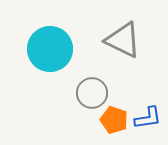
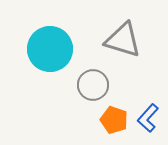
gray triangle: rotated 9 degrees counterclockwise
gray circle: moved 1 px right, 8 px up
blue L-shape: rotated 140 degrees clockwise
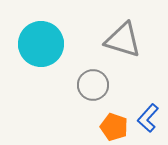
cyan circle: moved 9 px left, 5 px up
orange pentagon: moved 7 px down
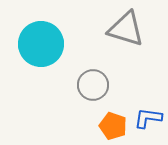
gray triangle: moved 3 px right, 11 px up
blue L-shape: rotated 56 degrees clockwise
orange pentagon: moved 1 px left, 1 px up
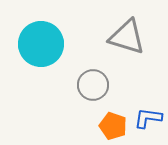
gray triangle: moved 1 px right, 8 px down
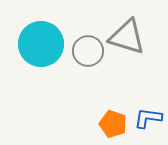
gray circle: moved 5 px left, 34 px up
orange pentagon: moved 2 px up
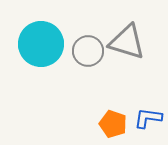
gray triangle: moved 5 px down
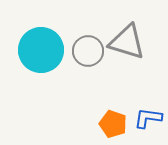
cyan circle: moved 6 px down
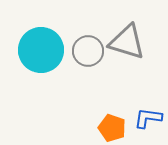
orange pentagon: moved 1 px left, 4 px down
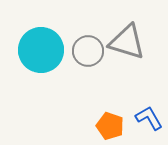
blue L-shape: moved 1 px right; rotated 52 degrees clockwise
orange pentagon: moved 2 px left, 2 px up
